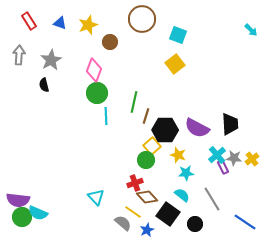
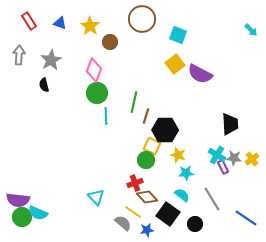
yellow star at (88, 25): moved 2 px right, 1 px down; rotated 18 degrees counterclockwise
purple semicircle at (197, 128): moved 3 px right, 54 px up
yellow square at (152, 146): rotated 24 degrees counterclockwise
cyan cross at (217, 155): rotated 18 degrees counterclockwise
blue line at (245, 222): moved 1 px right, 4 px up
blue star at (147, 230): rotated 16 degrees clockwise
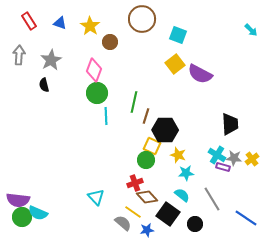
purple rectangle at (223, 167): rotated 48 degrees counterclockwise
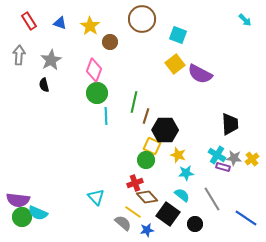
cyan arrow at (251, 30): moved 6 px left, 10 px up
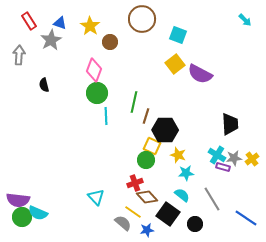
gray star at (51, 60): moved 20 px up
gray star at (234, 158): rotated 14 degrees counterclockwise
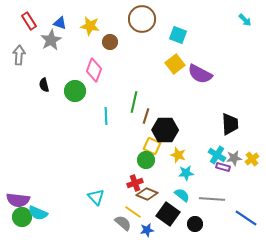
yellow star at (90, 26): rotated 24 degrees counterclockwise
green circle at (97, 93): moved 22 px left, 2 px up
brown diamond at (147, 197): moved 3 px up; rotated 25 degrees counterclockwise
gray line at (212, 199): rotated 55 degrees counterclockwise
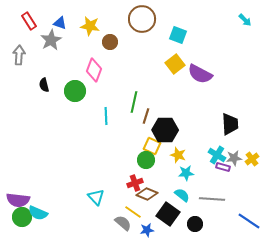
blue line at (246, 218): moved 3 px right, 3 px down
